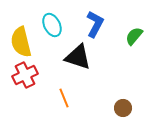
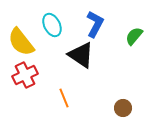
yellow semicircle: rotated 24 degrees counterclockwise
black triangle: moved 3 px right, 2 px up; rotated 16 degrees clockwise
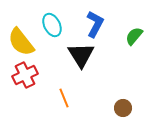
black triangle: rotated 24 degrees clockwise
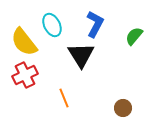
yellow semicircle: moved 3 px right
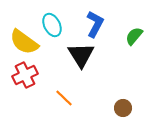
yellow semicircle: rotated 16 degrees counterclockwise
orange line: rotated 24 degrees counterclockwise
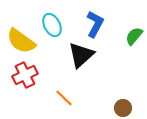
yellow semicircle: moved 3 px left, 1 px up
black triangle: rotated 20 degrees clockwise
